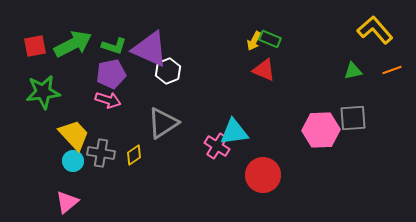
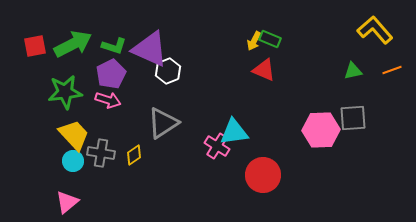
purple pentagon: rotated 16 degrees counterclockwise
green star: moved 22 px right
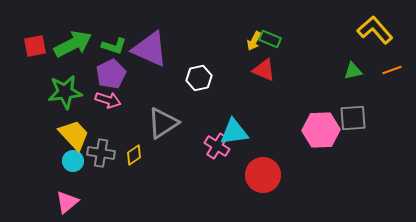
white hexagon: moved 31 px right, 7 px down; rotated 10 degrees clockwise
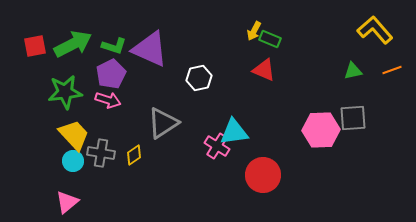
yellow arrow: moved 10 px up
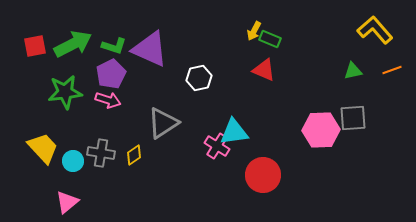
yellow trapezoid: moved 31 px left, 13 px down
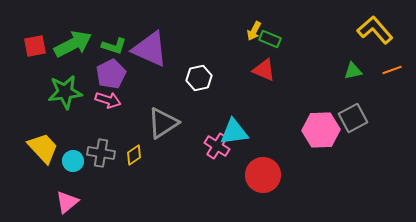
gray square: rotated 24 degrees counterclockwise
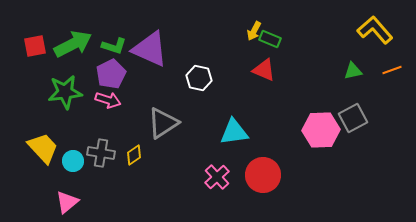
white hexagon: rotated 25 degrees clockwise
pink cross: moved 31 px down; rotated 15 degrees clockwise
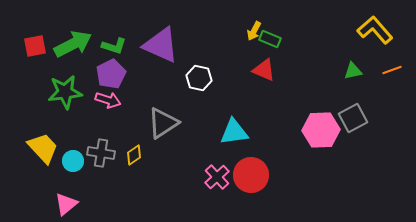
purple triangle: moved 11 px right, 4 px up
red circle: moved 12 px left
pink triangle: moved 1 px left, 2 px down
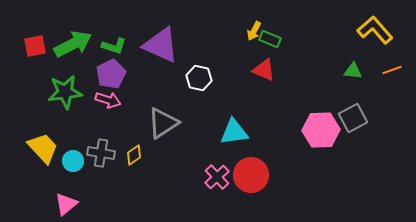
green triangle: rotated 18 degrees clockwise
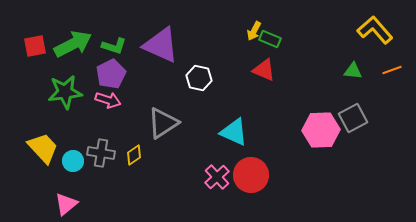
cyan triangle: rotated 32 degrees clockwise
